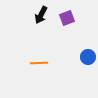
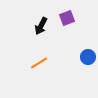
black arrow: moved 11 px down
orange line: rotated 30 degrees counterclockwise
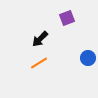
black arrow: moved 1 px left, 13 px down; rotated 18 degrees clockwise
blue circle: moved 1 px down
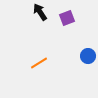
black arrow: moved 27 px up; rotated 102 degrees clockwise
blue circle: moved 2 px up
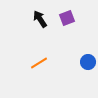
black arrow: moved 7 px down
blue circle: moved 6 px down
